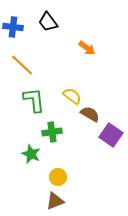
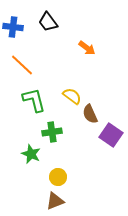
green L-shape: rotated 8 degrees counterclockwise
brown semicircle: rotated 144 degrees counterclockwise
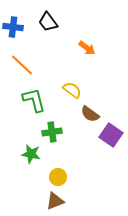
yellow semicircle: moved 6 px up
brown semicircle: rotated 30 degrees counterclockwise
green star: rotated 12 degrees counterclockwise
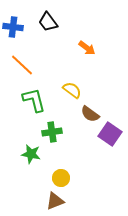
purple square: moved 1 px left, 1 px up
yellow circle: moved 3 px right, 1 px down
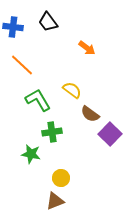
green L-shape: moved 4 px right; rotated 16 degrees counterclockwise
purple square: rotated 10 degrees clockwise
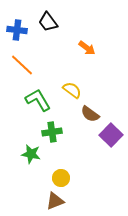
blue cross: moved 4 px right, 3 px down
purple square: moved 1 px right, 1 px down
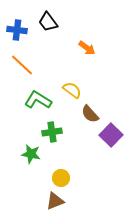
green L-shape: rotated 28 degrees counterclockwise
brown semicircle: rotated 12 degrees clockwise
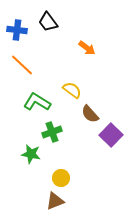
green L-shape: moved 1 px left, 2 px down
green cross: rotated 12 degrees counterclockwise
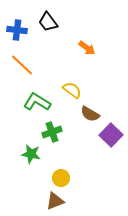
brown semicircle: rotated 18 degrees counterclockwise
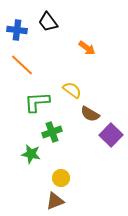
green L-shape: rotated 36 degrees counterclockwise
